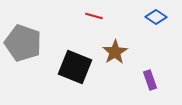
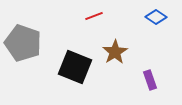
red line: rotated 36 degrees counterclockwise
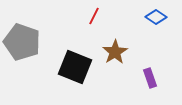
red line: rotated 42 degrees counterclockwise
gray pentagon: moved 1 px left, 1 px up
purple rectangle: moved 2 px up
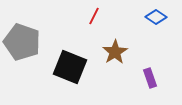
black square: moved 5 px left
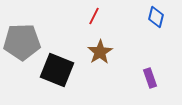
blue diamond: rotated 70 degrees clockwise
gray pentagon: rotated 21 degrees counterclockwise
brown star: moved 15 px left
black square: moved 13 px left, 3 px down
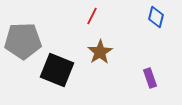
red line: moved 2 px left
gray pentagon: moved 1 px right, 1 px up
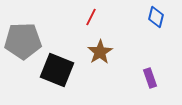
red line: moved 1 px left, 1 px down
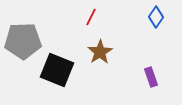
blue diamond: rotated 20 degrees clockwise
purple rectangle: moved 1 px right, 1 px up
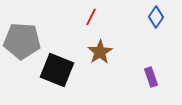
gray pentagon: moved 1 px left; rotated 6 degrees clockwise
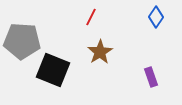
black square: moved 4 px left
